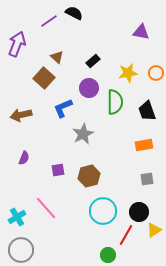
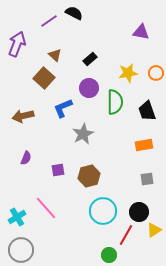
brown triangle: moved 2 px left, 2 px up
black rectangle: moved 3 px left, 2 px up
brown arrow: moved 2 px right, 1 px down
purple semicircle: moved 2 px right
green circle: moved 1 px right
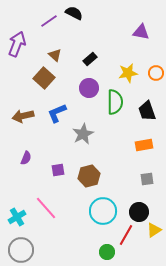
blue L-shape: moved 6 px left, 5 px down
green circle: moved 2 px left, 3 px up
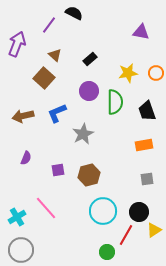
purple line: moved 4 px down; rotated 18 degrees counterclockwise
purple circle: moved 3 px down
brown hexagon: moved 1 px up
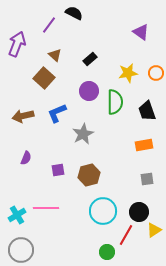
purple triangle: rotated 24 degrees clockwise
pink line: rotated 50 degrees counterclockwise
cyan cross: moved 2 px up
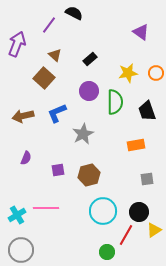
orange rectangle: moved 8 px left
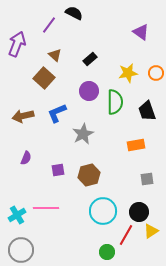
yellow triangle: moved 3 px left, 1 px down
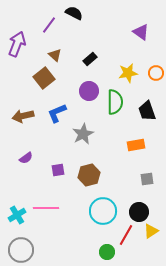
brown square: rotated 10 degrees clockwise
purple semicircle: rotated 32 degrees clockwise
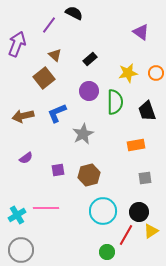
gray square: moved 2 px left, 1 px up
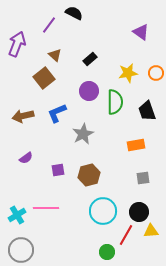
gray square: moved 2 px left
yellow triangle: rotated 28 degrees clockwise
